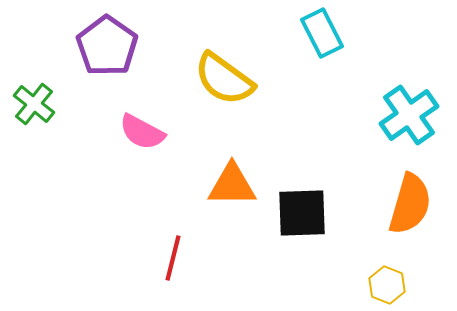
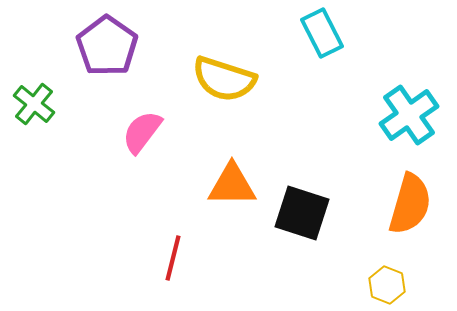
yellow semicircle: rotated 18 degrees counterclockwise
pink semicircle: rotated 99 degrees clockwise
black square: rotated 20 degrees clockwise
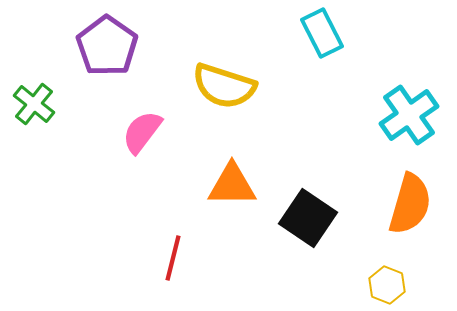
yellow semicircle: moved 7 px down
black square: moved 6 px right, 5 px down; rotated 16 degrees clockwise
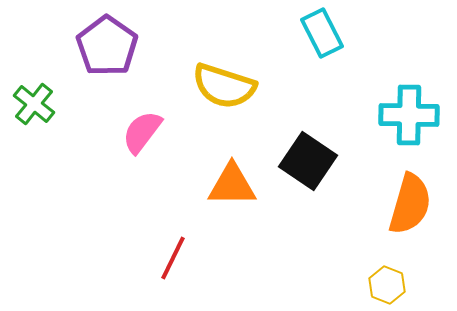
cyan cross: rotated 36 degrees clockwise
black square: moved 57 px up
red line: rotated 12 degrees clockwise
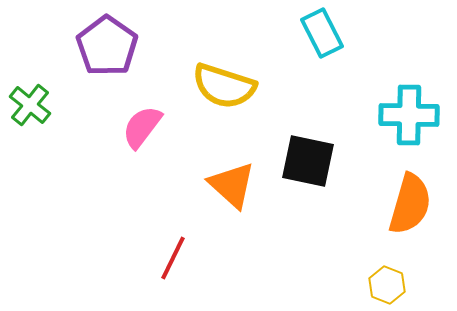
green cross: moved 4 px left, 1 px down
pink semicircle: moved 5 px up
black square: rotated 22 degrees counterclockwise
orange triangle: rotated 42 degrees clockwise
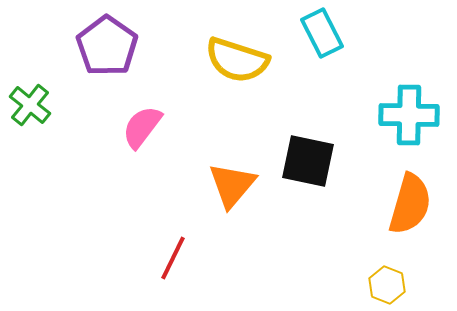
yellow semicircle: moved 13 px right, 26 px up
orange triangle: rotated 28 degrees clockwise
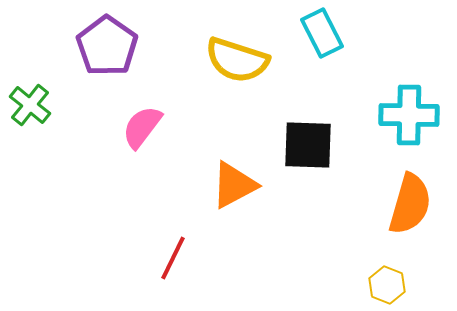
black square: moved 16 px up; rotated 10 degrees counterclockwise
orange triangle: moved 2 px right; rotated 22 degrees clockwise
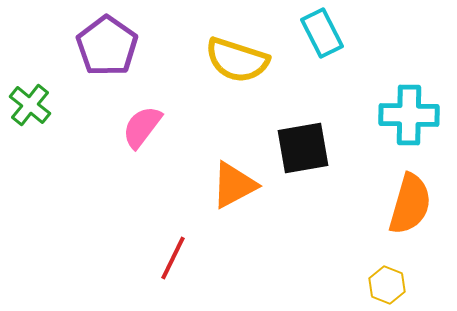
black square: moved 5 px left, 3 px down; rotated 12 degrees counterclockwise
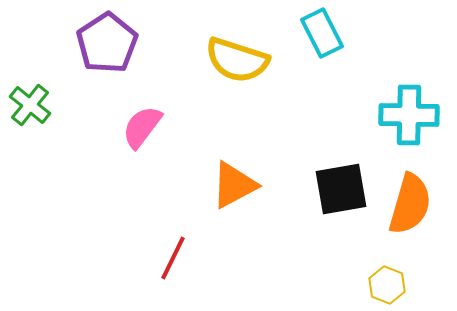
purple pentagon: moved 3 px up; rotated 4 degrees clockwise
black square: moved 38 px right, 41 px down
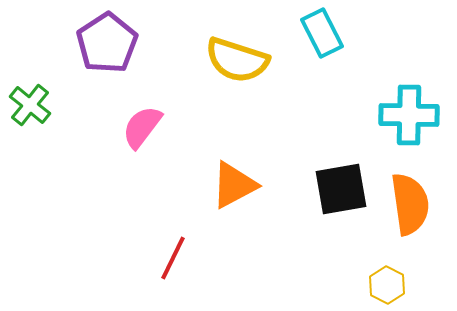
orange semicircle: rotated 24 degrees counterclockwise
yellow hexagon: rotated 6 degrees clockwise
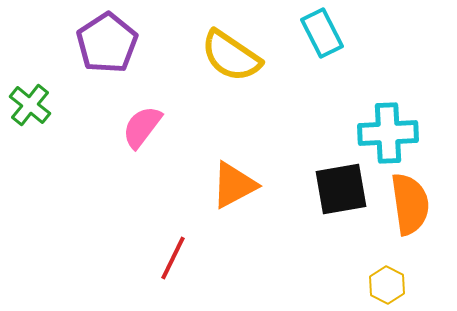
yellow semicircle: moved 6 px left, 4 px up; rotated 16 degrees clockwise
cyan cross: moved 21 px left, 18 px down; rotated 4 degrees counterclockwise
